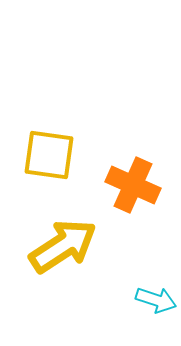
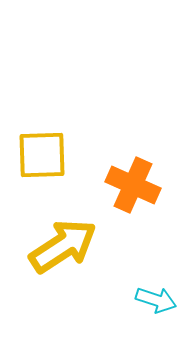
yellow square: moved 7 px left; rotated 10 degrees counterclockwise
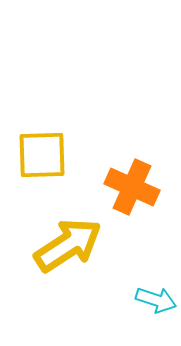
orange cross: moved 1 px left, 2 px down
yellow arrow: moved 5 px right, 1 px up
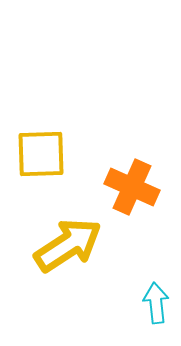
yellow square: moved 1 px left, 1 px up
cyan arrow: moved 3 px down; rotated 114 degrees counterclockwise
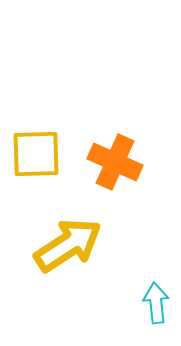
yellow square: moved 5 px left
orange cross: moved 17 px left, 25 px up
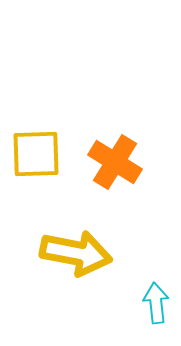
orange cross: rotated 8 degrees clockwise
yellow arrow: moved 8 px right, 8 px down; rotated 44 degrees clockwise
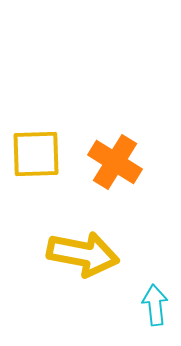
yellow arrow: moved 7 px right, 1 px down
cyan arrow: moved 1 px left, 2 px down
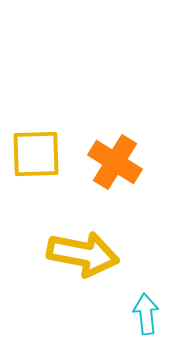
cyan arrow: moved 9 px left, 9 px down
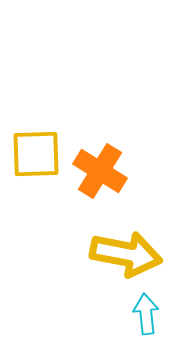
orange cross: moved 15 px left, 9 px down
yellow arrow: moved 43 px right
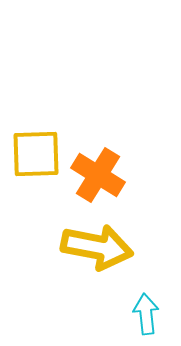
orange cross: moved 2 px left, 4 px down
yellow arrow: moved 29 px left, 7 px up
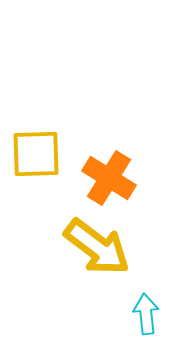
orange cross: moved 11 px right, 3 px down
yellow arrow: rotated 26 degrees clockwise
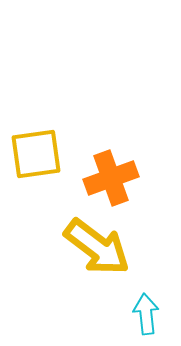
yellow square: rotated 6 degrees counterclockwise
orange cross: moved 2 px right; rotated 38 degrees clockwise
